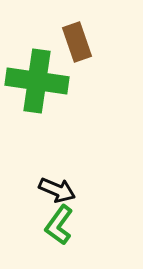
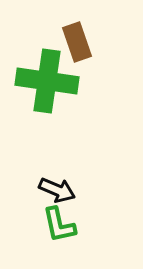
green cross: moved 10 px right
green L-shape: rotated 48 degrees counterclockwise
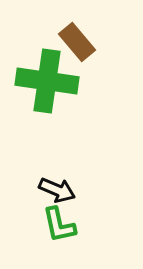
brown rectangle: rotated 21 degrees counterclockwise
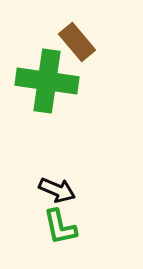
green L-shape: moved 1 px right, 2 px down
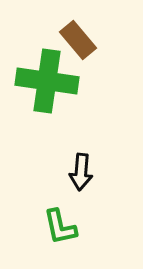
brown rectangle: moved 1 px right, 2 px up
black arrow: moved 24 px right, 18 px up; rotated 72 degrees clockwise
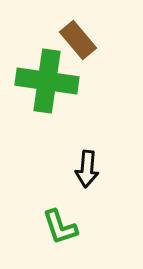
black arrow: moved 6 px right, 3 px up
green L-shape: rotated 6 degrees counterclockwise
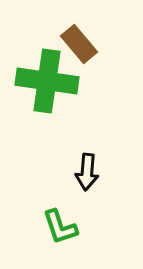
brown rectangle: moved 1 px right, 4 px down
black arrow: moved 3 px down
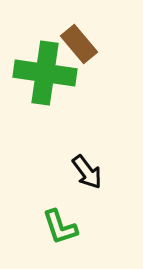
green cross: moved 2 px left, 8 px up
black arrow: rotated 42 degrees counterclockwise
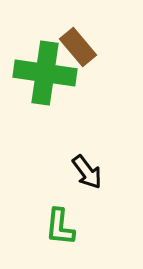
brown rectangle: moved 1 px left, 3 px down
green L-shape: rotated 24 degrees clockwise
